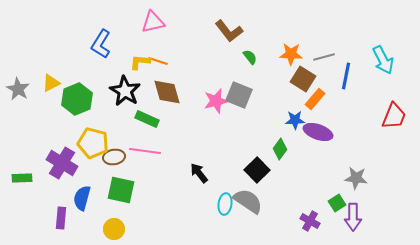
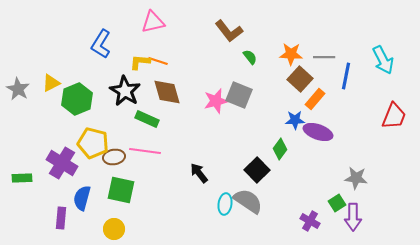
gray line at (324, 57): rotated 15 degrees clockwise
brown square at (303, 79): moved 3 px left; rotated 10 degrees clockwise
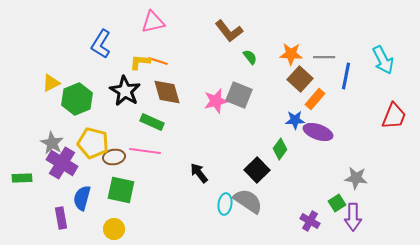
gray star at (18, 89): moved 34 px right, 54 px down
green rectangle at (147, 119): moved 5 px right, 3 px down
purple rectangle at (61, 218): rotated 15 degrees counterclockwise
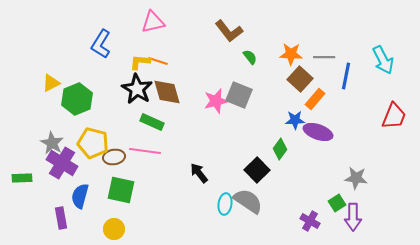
black star at (125, 91): moved 12 px right, 2 px up
blue semicircle at (82, 198): moved 2 px left, 2 px up
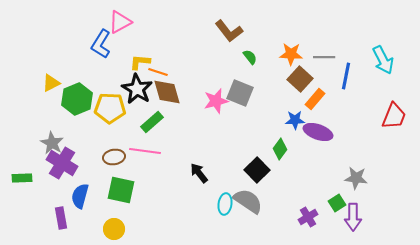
pink triangle at (153, 22): moved 33 px left; rotated 15 degrees counterclockwise
orange line at (158, 61): moved 11 px down
gray square at (239, 95): moved 1 px right, 2 px up
green rectangle at (152, 122): rotated 65 degrees counterclockwise
yellow pentagon at (93, 143): moved 17 px right, 35 px up; rotated 12 degrees counterclockwise
purple cross at (310, 221): moved 2 px left, 4 px up; rotated 30 degrees clockwise
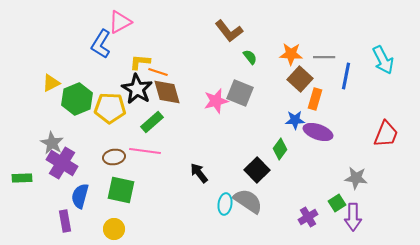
orange rectangle at (315, 99): rotated 25 degrees counterclockwise
red trapezoid at (394, 116): moved 8 px left, 18 px down
purple rectangle at (61, 218): moved 4 px right, 3 px down
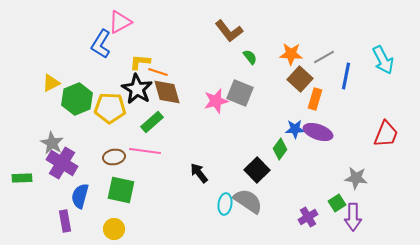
gray line at (324, 57): rotated 30 degrees counterclockwise
blue star at (295, 120): moved 9 px down
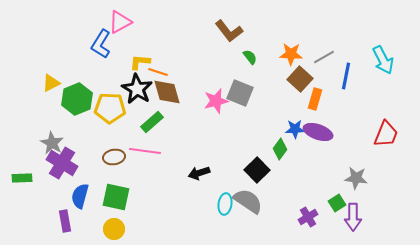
black arrow at (199, 173): rotated 70 degrees counterclockwise
green square at (121, 190): moved 5 px left, 7 px down
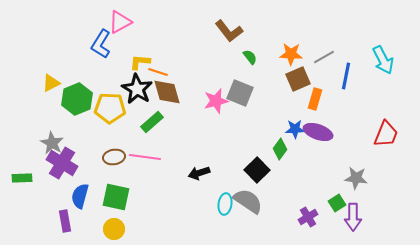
brown square at (300, 79): moved 2 px left; rotated 25 degrees clockwise
pink line at (145, 151): moved 6 px down
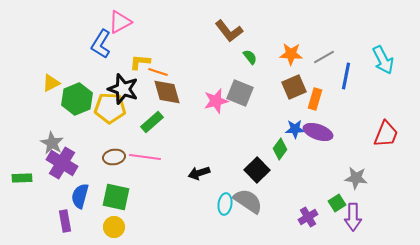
brown square at (298, 79): moved 4 px left, 8 px down
black star at (137, 89): moved 14 px left; rotated 12 degrees counterclockwise
yellow circle at (114, 229): moved 2 px up
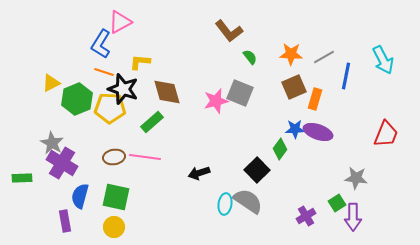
orange line at (158, 72): moved 54 px left
purple cross at (308, 217): moved 2 px left, 1 px up
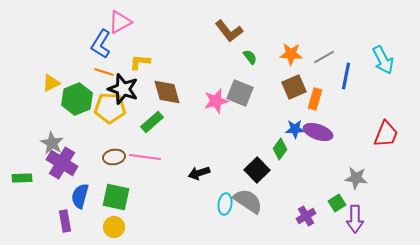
purple arrow at (353, 217): moved 2 px right, 2 px down
